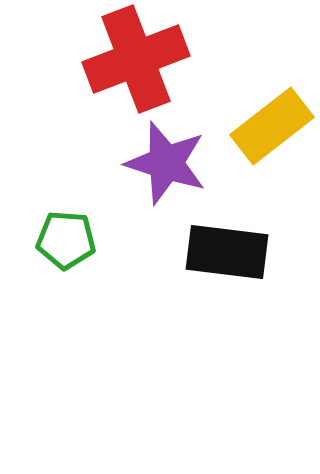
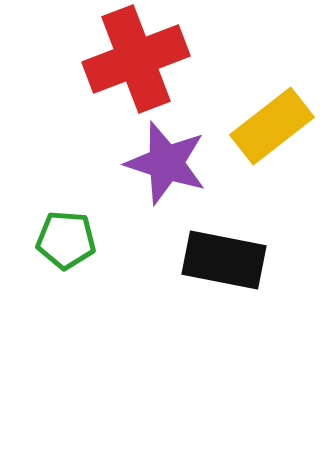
black rectangle: moved 3 px left, 8 px down; rotated 4 degrees clockwise
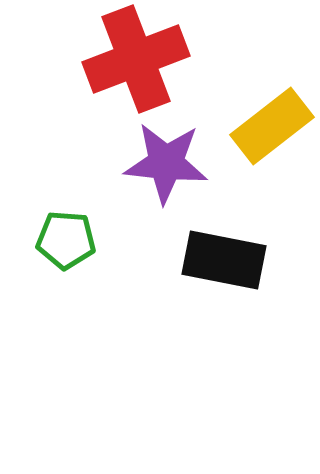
purple star: rotated 12 degrees counterclockwise
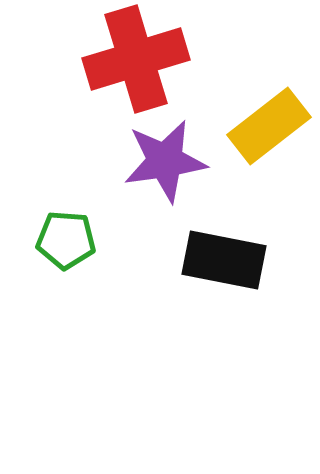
red cross: rotated 4 degrees clockwise
yellow rectangle: moved 3 px left
purple star: moved 1 px left, 2 px up; rotated 14 degrees counterclockwise
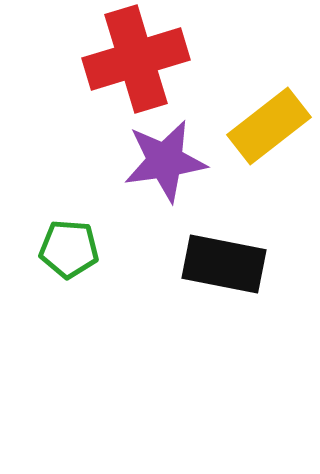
green pentagon: moved 3 px right, 9 px down
black rectangle: moved 4 px down
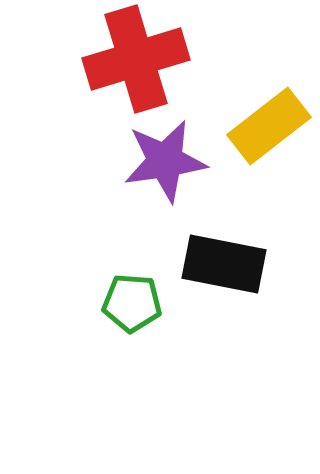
green pentagon: moved 63 px right, 54 px down
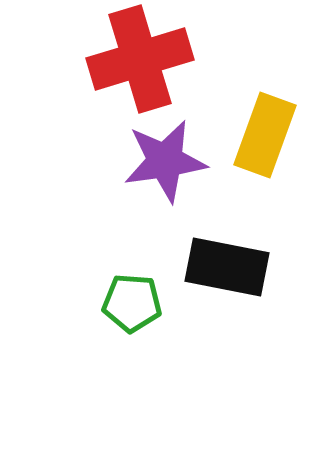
red cross: moved 4 px right
yellow rectangle: moved 4 px left, 9 px down; rotated 32 degrees counterclockwise
black rectangle: moved 3 px right, 3 px down
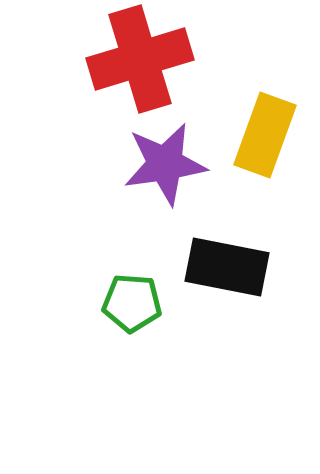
purple star: moved 3 px down
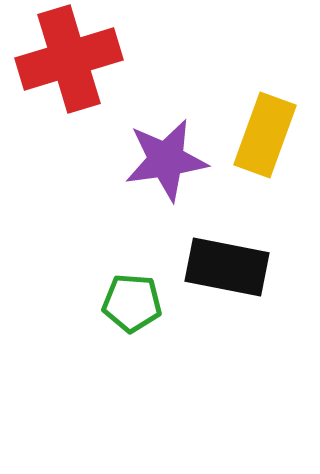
red cross: moved 71 px left
purple star: moved 1 px right, 4 px up
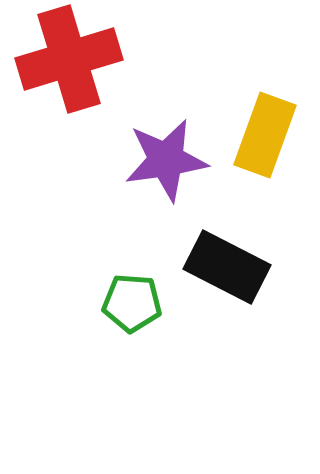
black rectangle: rotated 16 degrees clockwise
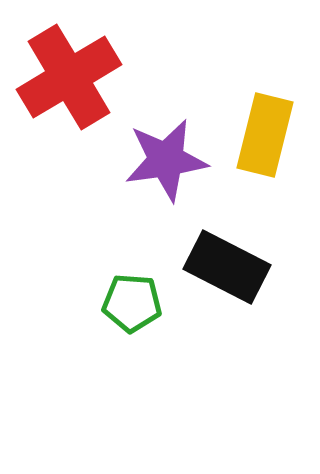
red cross: moved 18 px down; rotated 14 degrees counterclockwise
yellow rectangle: rotated 6 degrees counterclockwise
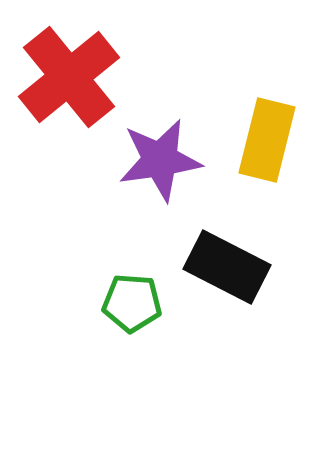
red cross: rotated 8 degrees counterclockwise
yellow rectangle: moved 2 px right, 5 px down
purple star: moved 6 px left
